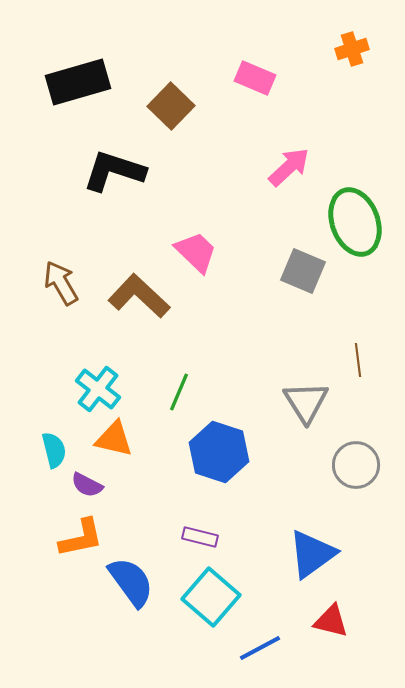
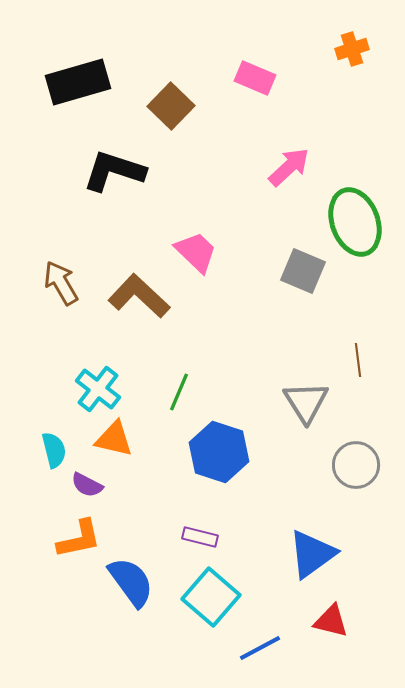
orange L-shape: moved 2 px left, 1 px down
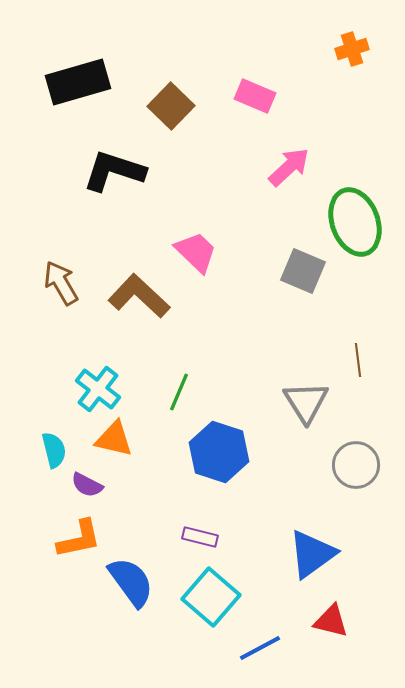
pink rectangle: moved 18 px down
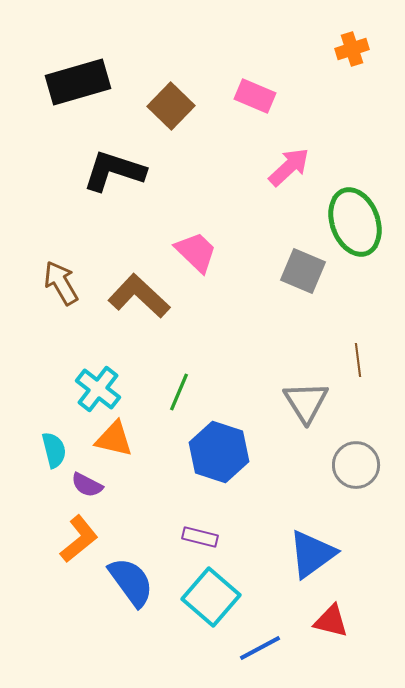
orange L-shape: rotated 27 degrees counterclockwise
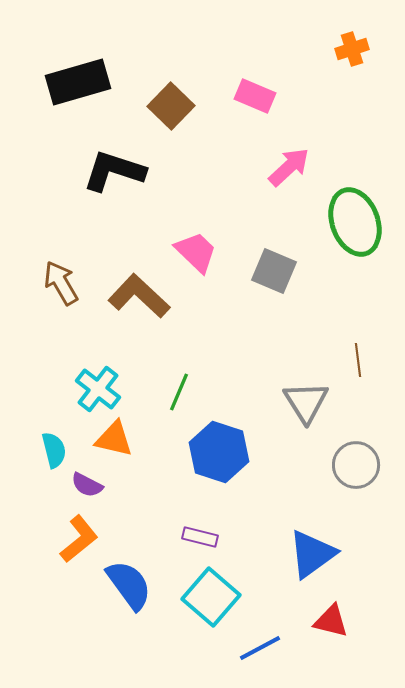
gray square: moved 29 px left
blue semicircle: moved 2 px left, 3 px down
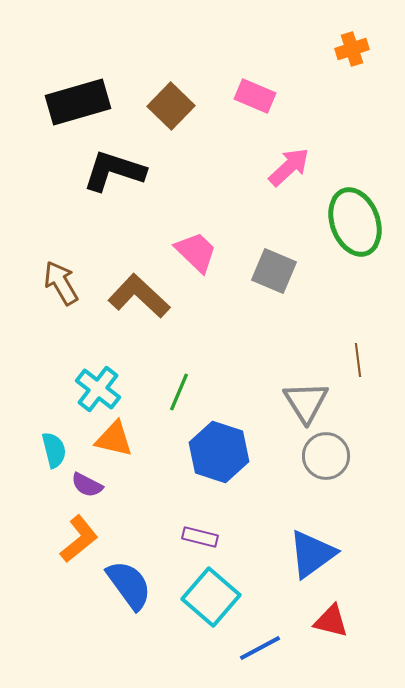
black rectangle: moved 20 px down
gray circle: moved 30 px left, 9 px up
